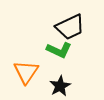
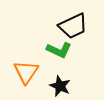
black trapezoid: moved 3 px right, 1 px up
black star: rotated 20 degrees counterclockwise
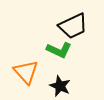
orange triangle: rotated 16 degrees counterclockwise
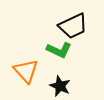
orange triangle: moved 1 px up
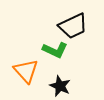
green L-shape: moved 4 px left
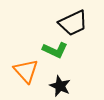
black trapezoid: moved 3 px up
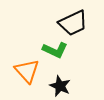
orange triangle: moved 1 px right
